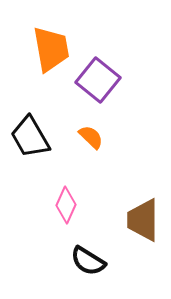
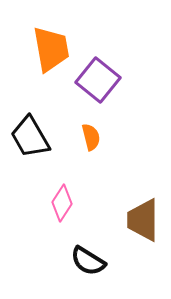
orange semicircle: rotated 32 degrees clockwise
pink diamond: moved 4 px left, 2 px up; rotated 9 degrees clockwise
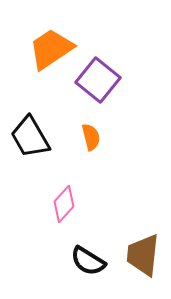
orange trapezoid: rotated 114 degrees counterclockwise
pink diamond: moved 2 px right, 1 px down; rotated 9 degrees clockwise
brown trapezoid: moved 35 px down; rotated 6 degrees clockwise
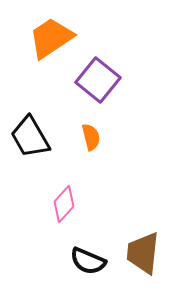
orange trapezoid: moved 11 px up
brown trapezoid: moved 2 px up
black semicircle: rotated 9 degrees counterclockwise
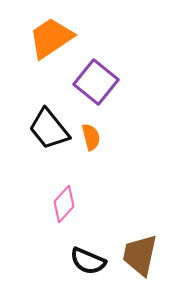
purple square: moved 2 px left, 2 px down
black trapezoid: moved 19 px right, 8 px up; rotated 9 degrees counterclockwise
brown trapezoid: moved 3 px left, 2 px down; rotated 6 degrees clockwise
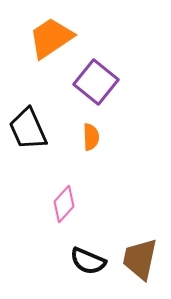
black trapezoid: moved 21 px left; rotated 15 degrees clockwise
orange semicircle: rotated 12 degrees clockwise
brown trapezoid: moved 4 px down
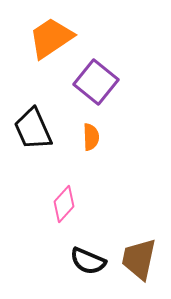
black trapezoid: moved 5 px right
brown trapezoid: moved 1 px left
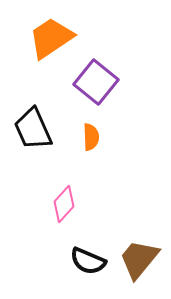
brown trapezoid: rotated 27 degrees clockwise
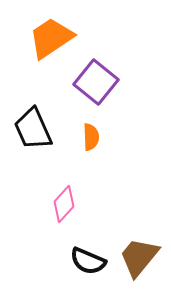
brown trapezoid: moved 2 px up
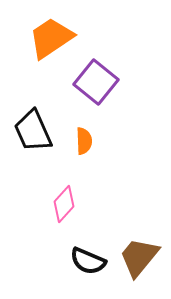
black trapezoid: moved 2 px down
orange semicircle: moved 7 px left, 4 px down
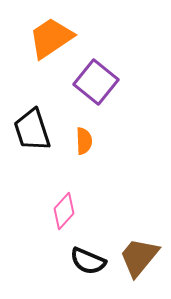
black trapezoid: moved 1 px left, 1 px up; rotated 6 degrees clockwise
pink diamond: moved 7 px down
